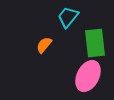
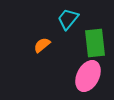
cyan trapezoid: moved 2 px down
orange semicircle: moved 2 px left; rotated 12 degrees clockwise
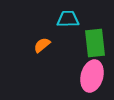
cyan trapezoid: rotated 50 degrees clockwise
pink ellipse: moved 4 px right; rotated 12 degrees counterclockwise
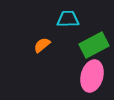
green rectangle: moved 1 px left, 2 px down; rotated 68 degrees clockwise
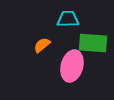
green rectangle: moved 1 px left, 2 px up; rotated 32 degrees clockwise
pink ellipse: moved 20 px left, 10 px up
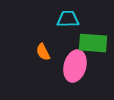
orange semicircle: moved 1 px right, 7 px down; rotated 78 degrees counterclockwise
pink ellipse: moved 3 px right
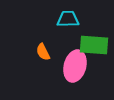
green rectangle: moved 1 px right, 2 px down
